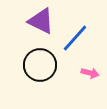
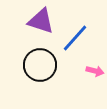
purple triangle: rotated 8 degrees counterclockwise
pink arrow: moved 5 px right, 2 px up
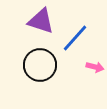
pink arrow: moved 4 px up
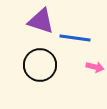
blue line: rotated 56 degrees clockwise
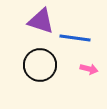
pink arrow: moved 6 px left, 2 px down
